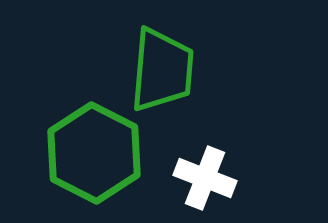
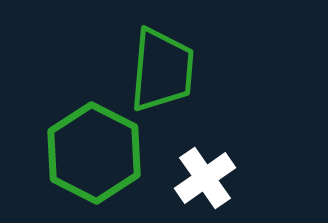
white cross: rotated 34 degrees clockwise
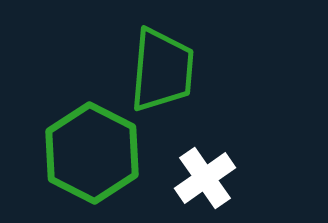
green hexagon: moved 2 px left
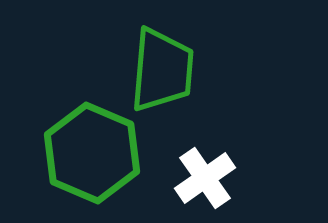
green hexagon: rotated 4 degrees counterclockwise
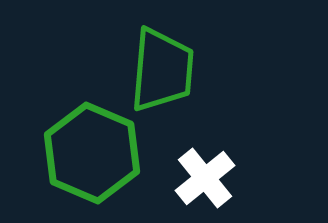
white cross: rotated 4 degrees counterclockwise
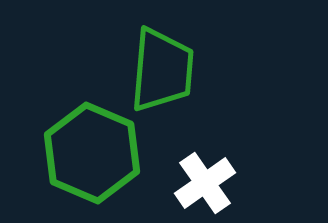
white cross: moved 5 px down; rotated 4 degrees clockwise
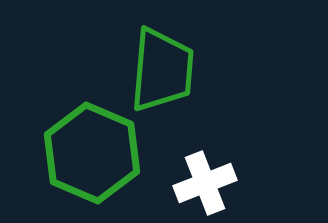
white cross: rotated 14 degrees clockwise
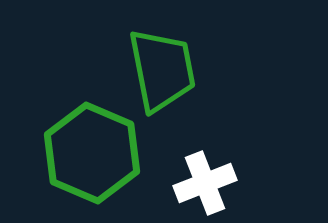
green trapezoid: rotated 16 degrees counterclockwise
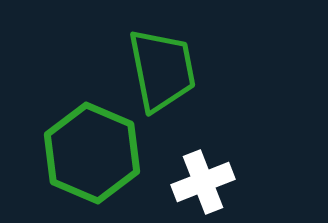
white cross: moved 2 px left, 1 px up
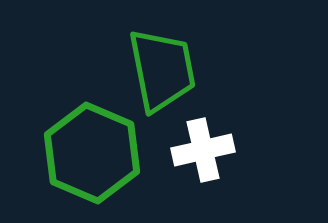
white cross: moved 32 px up; rotated 8 degrees clockwise
